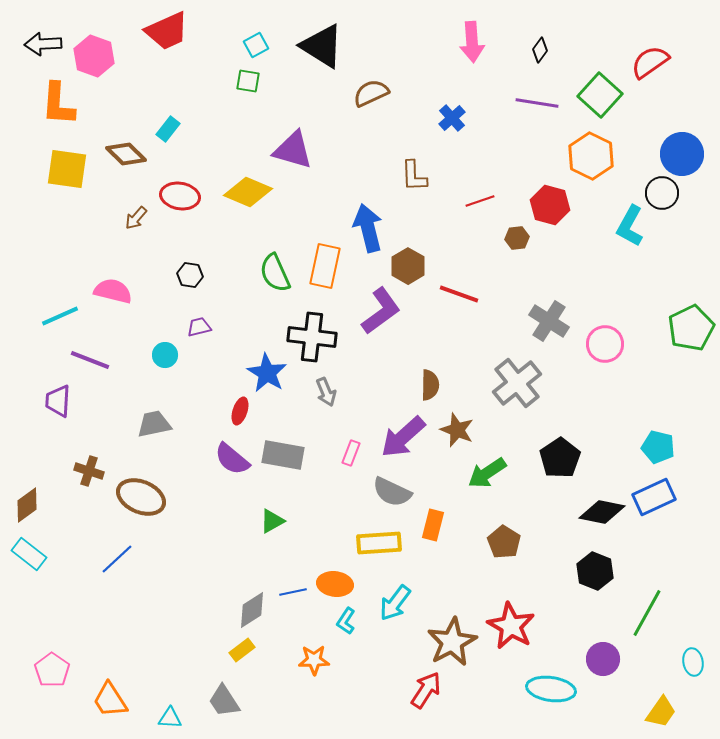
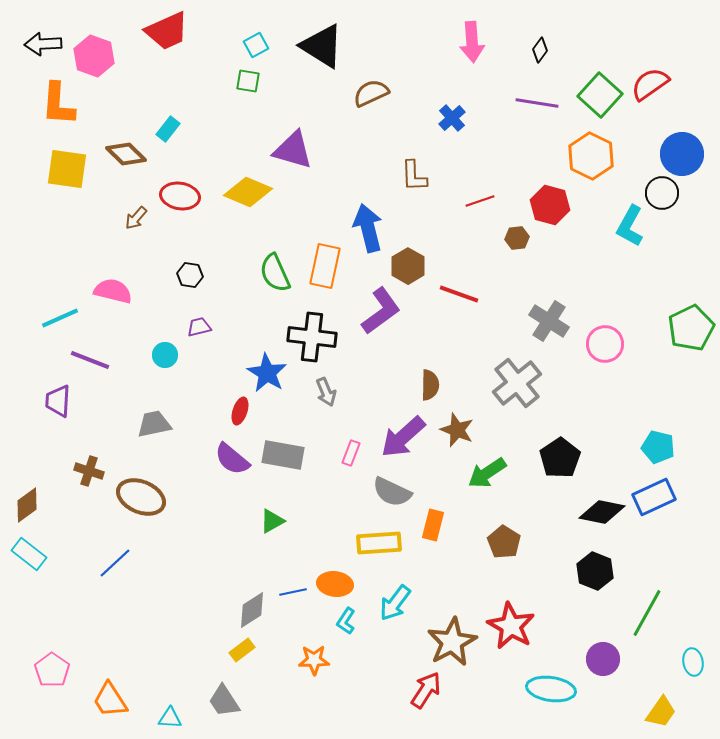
red semicircle at (650, 62): moved 22 px down
cyan line at (60, 316): moved 2 px down
blue line at (117, 559): moved 2 px left, 4 px down
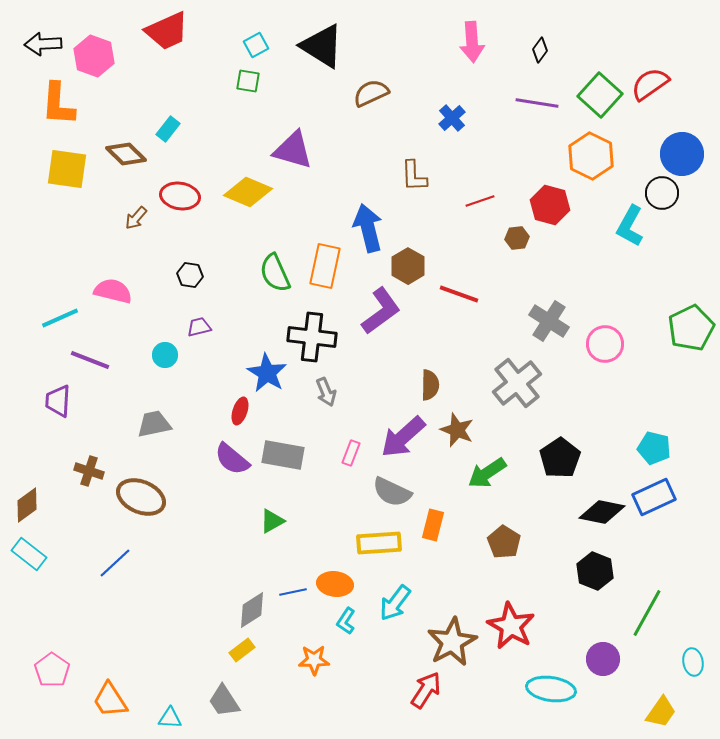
cyan pentagon at (658, 447): moved 4 px left, 1 px down
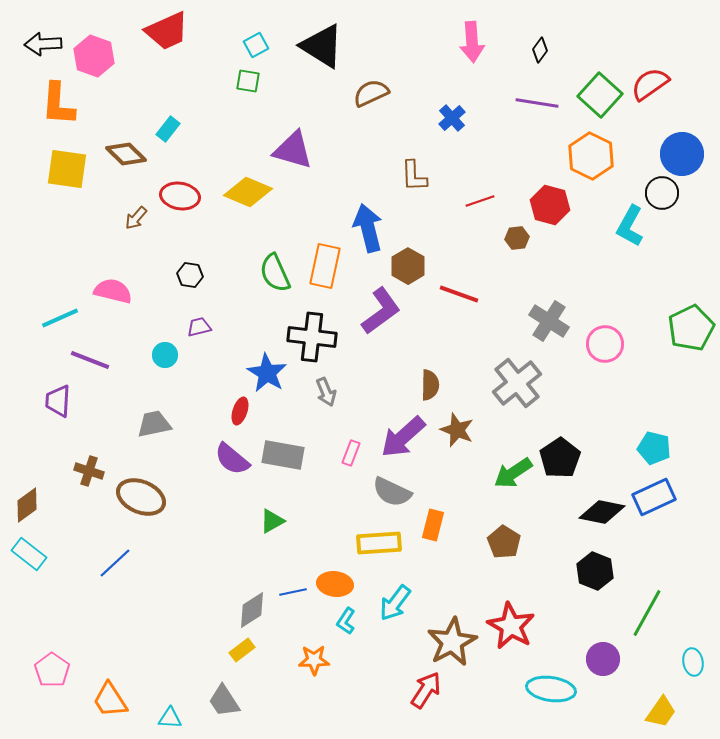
green arrow at (487, 473): moved 26 px right
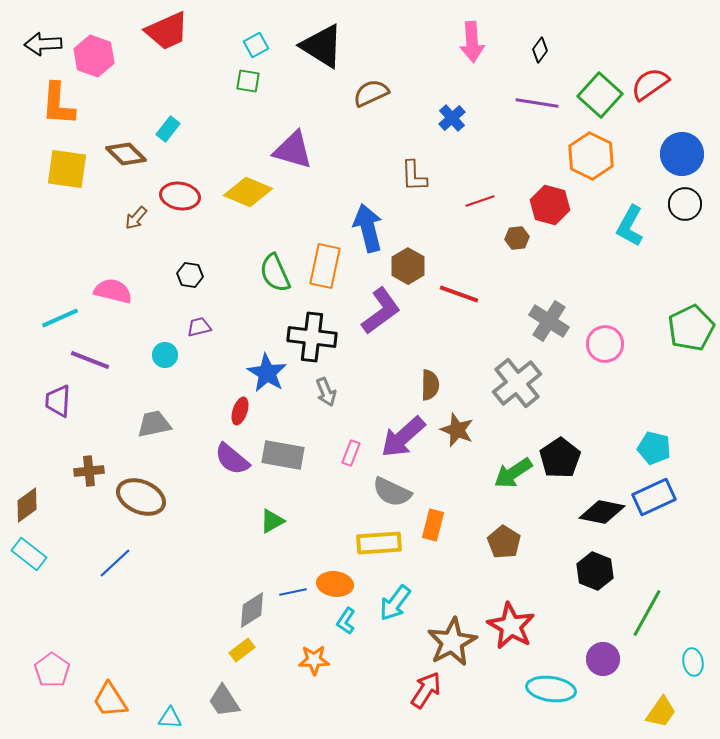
black circle at (662, 193): moved 23 px right, 11 px down
brown cross at (89, 471): rotated 24 degrees counterclockwise
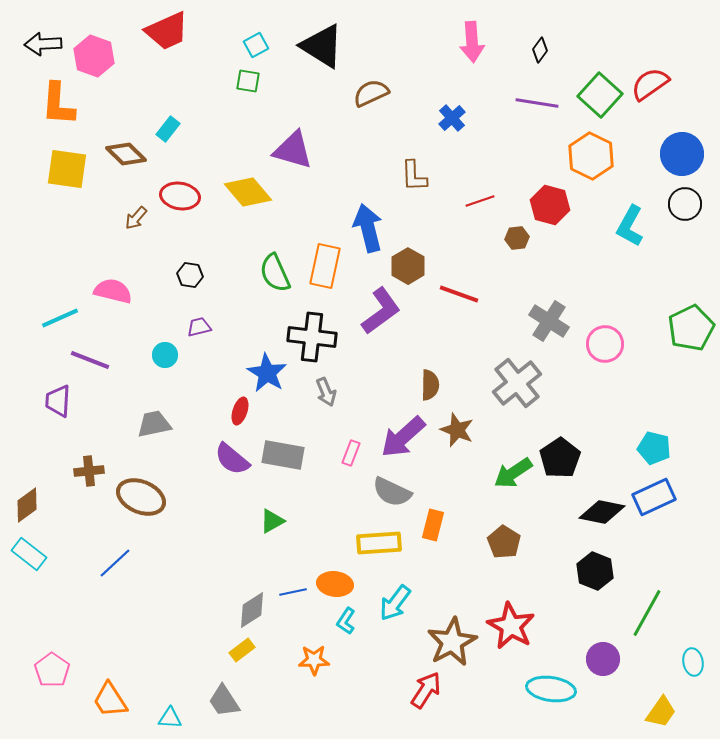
yellow diamond at (248, 192): rotated 27 degrees clockwise
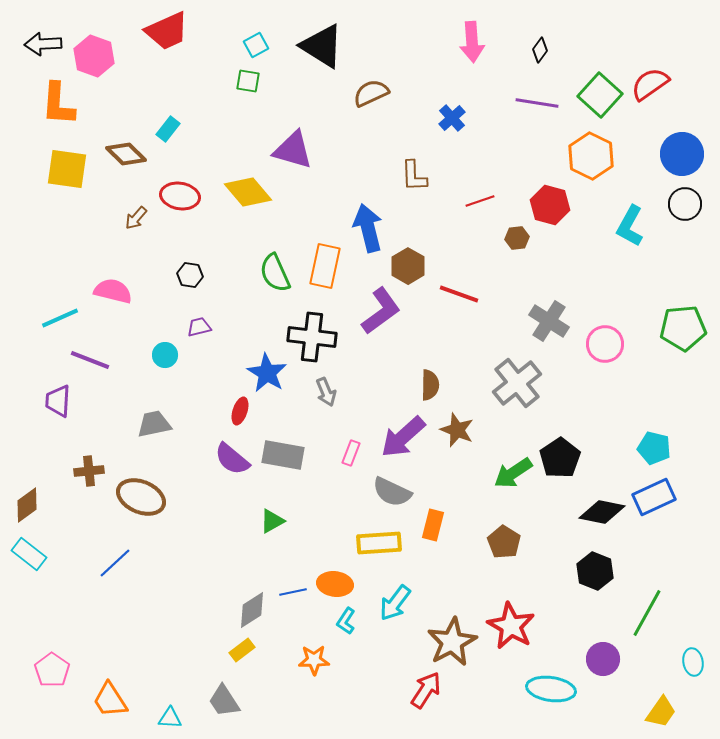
green pentagon at (691, 328): moved 8 px left; rotated 21 degrees clockwise
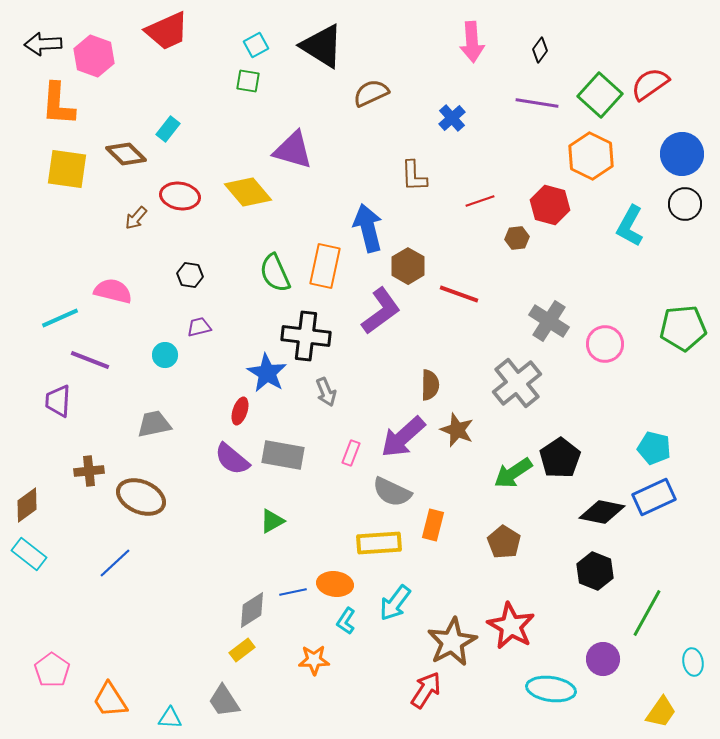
black cross at (312, 337): moved 6 px left, 1 px up
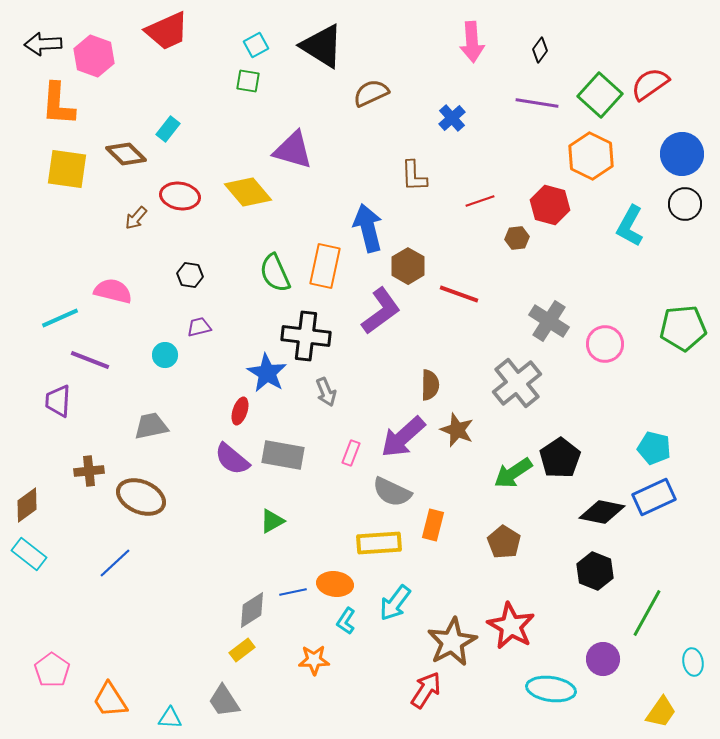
gray trapezoid at (154, 424): moved 3 px left, 2 px down
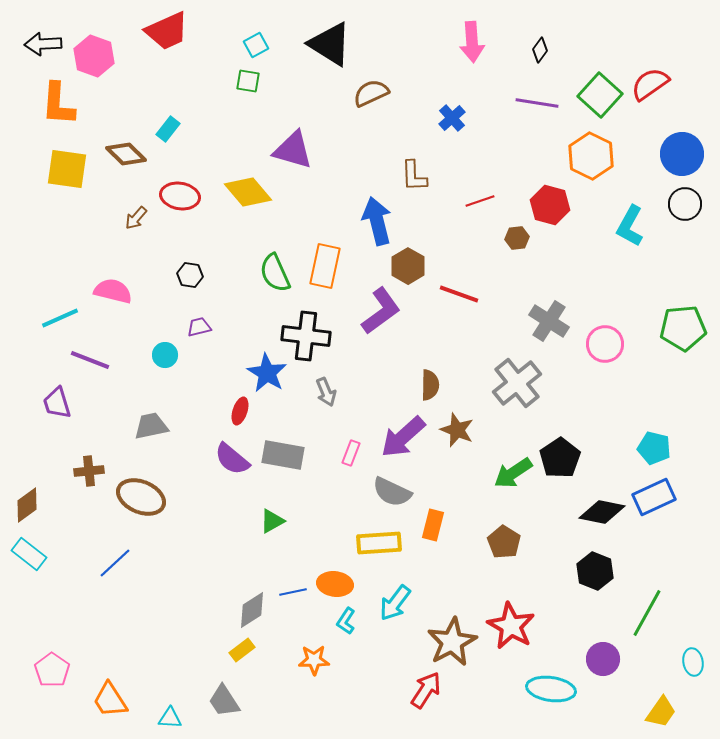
black triangle at (322, 46): moved 8 px right, 2 px up
blue arrow at (368, 228): moved 9 px right, 7 px up
purple trapezoid at (58, 401): moved 1 px left, 2 px down; rotated 20 degrees counterclockwise
